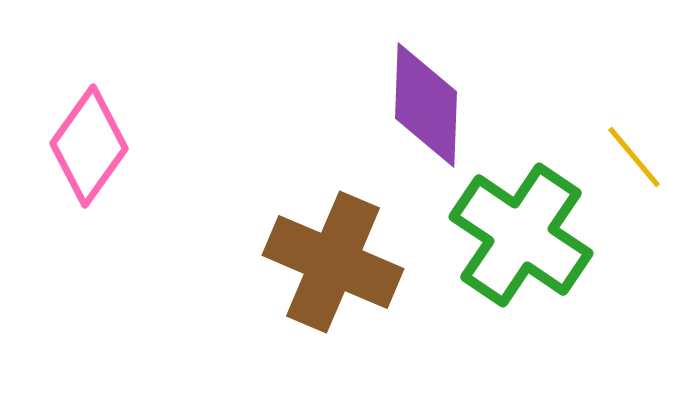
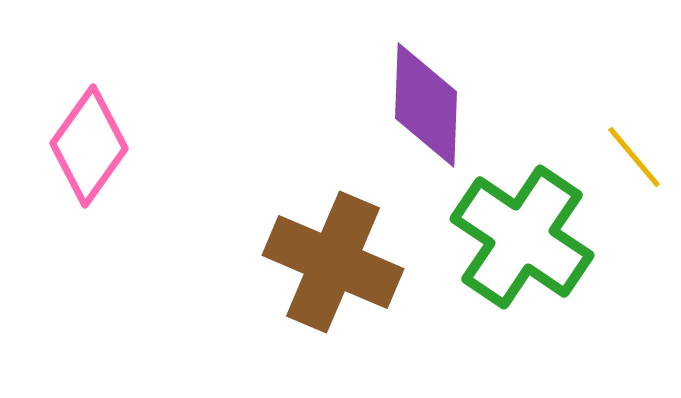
green cross: moved 1 px right, 2 px down
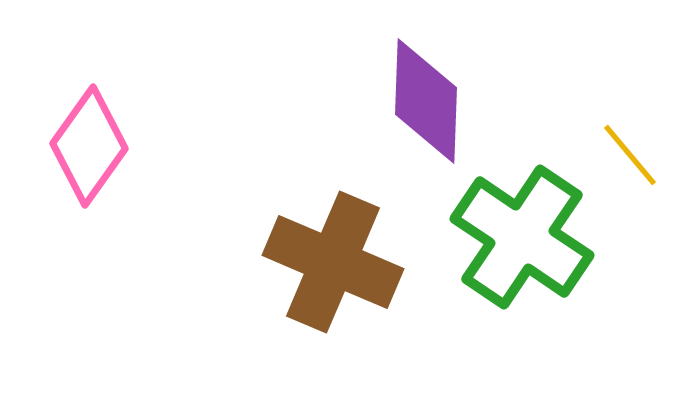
purple diamond: moved 4 px up
yellow line: moved 4 px left, 2 px up
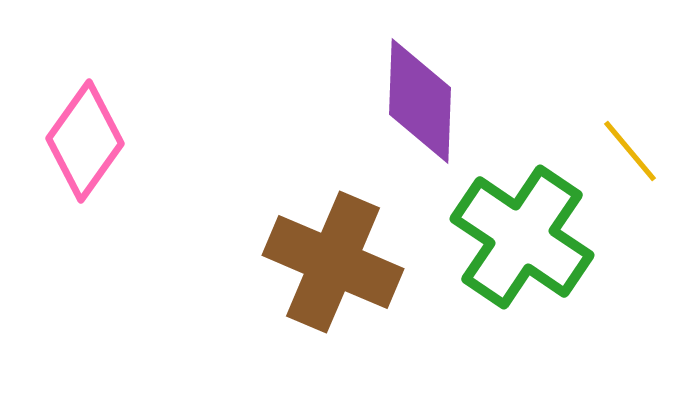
purple diamond: moved 6 px left
pink diamond: moved 4 px left, 5 px up
yellow line: moved 4 px up
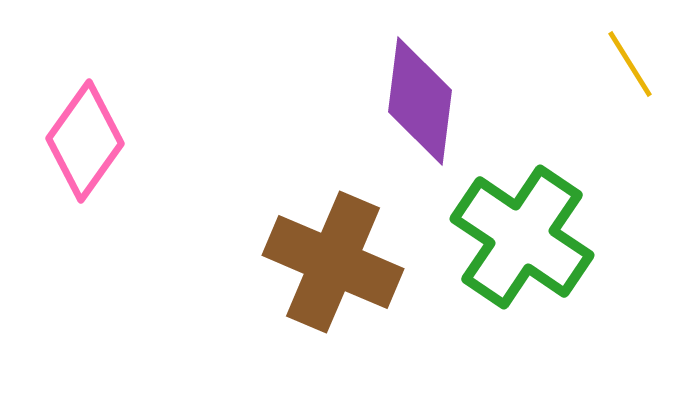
purple diamond: rotated 5 degrees clockwise
yellow line: moved 87 px up; rotated 8 degrees clockwise
